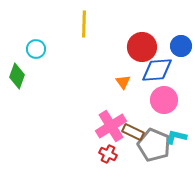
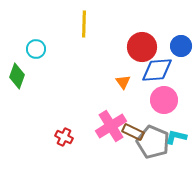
gray pentagon: moved 1 px left, 3 px up
red cross: moved 44 px left, 17 px up
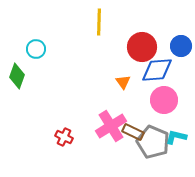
yellow line: moved 15 px right, 2 px up
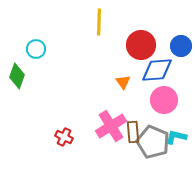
red circle: moved 1 px left, 2 px up
brown rectangle: rotated 60 degrees clockwise
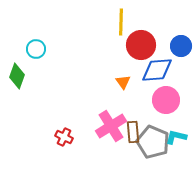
yellow line: moved 22 px right
pink circle: moved 2 px right
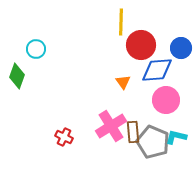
blue circle: moved 2 px down
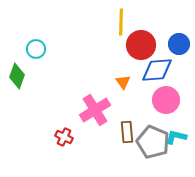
blue circle: moved 2 px left, 4 px up
pink cross: moved 16 px left, 16 px up
brown rectangle: moved 6 px left
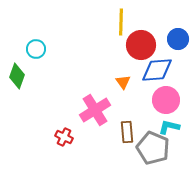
blue circle: moved 1 px left, 5 px up
cyan L-shape: moved 7 px left, 10 px up
gray pentagon: moved 6 px down
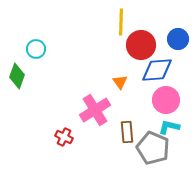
orange triangle: moved 3 px left
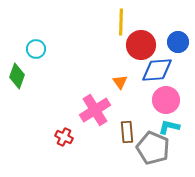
blue circle: moved 3 px down
